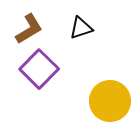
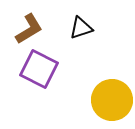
purple square: rotated 18 degrees counterclockwise
yellow circle: moved 2 px right, 1 px up
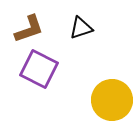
brown L-shape: rotated 12 degrees clockwise
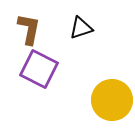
brown L-shape: rotated 60 degrees counterclockwise
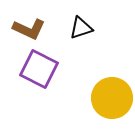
brown L-shape: rotated 104 degrees clockwise
yellow circle: moved 2 px up
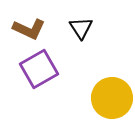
black triangle: rotated 45 degrees counterclockwise
purple square: rotated 33 degrees clockwise
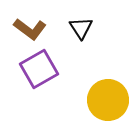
brown L-shape: moved 1 px right; rotated 12 degrees clockwise
yellow circle: moved 4 px left, 2 px down
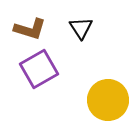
brown L-shape: rotated 20 degrees counterclockwise
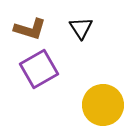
yellow circle: moved 5 px left, 5 px down
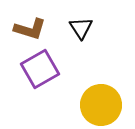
purple square: moved 1 px right
yellow circle: moved 2 px left
